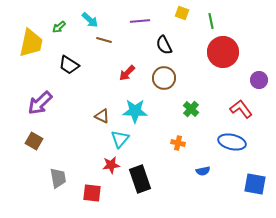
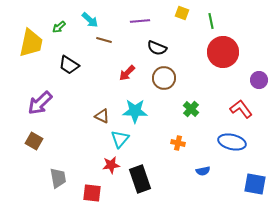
black semicircle: moved 7 px left, 3 px down; rotated 42 degrees counterclockwise
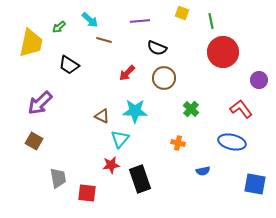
red square: moved 5 px left
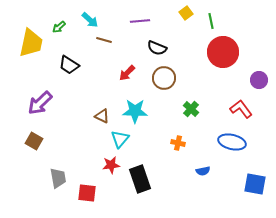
yellow square: moved 4 px right; rotated 32 degrees clockwise
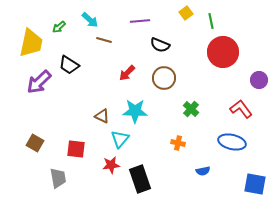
black semicircle: moved 3 px right, 3 px up
purple arrow: moved 1 px left, 21 px up
brown square: moved 1 px right, 2 px down
red square: moved 11 px left, 44 px up
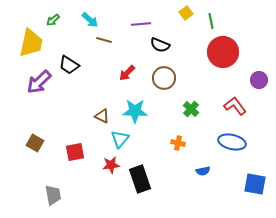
purple line: moved 1 px right, 3 px down
green arrow: moved 6 px left, 7 px up
red L-shape: moved 6 px left, 3 px up
red square: moved 1 px left, 3 px down; rotated 18 degrees counterclockwise
gray trapezoid: moved 5 px left, 17 px down
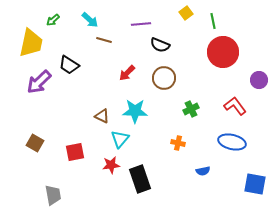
green line: moved 2 px right
green cross: rotated 21 degrees clockwise
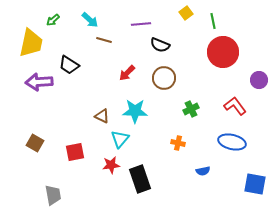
purple arrow: rotated 40 degrees clockwise
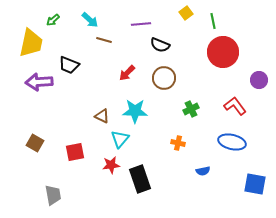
black trapezoid: rotated 10 degrees counterclockwise
